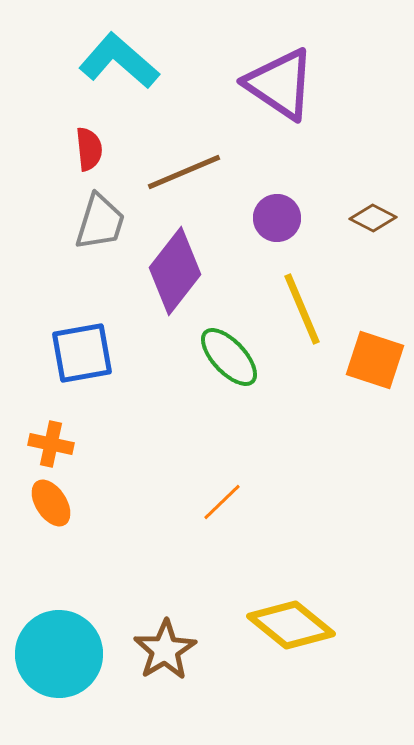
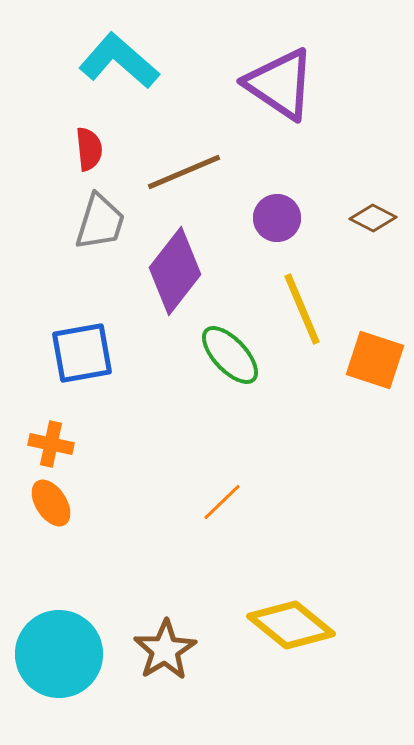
green ellipse: moved 1 px right, 2 px up
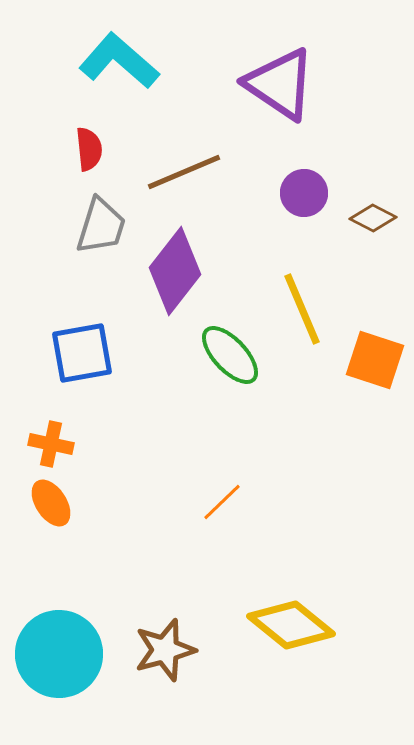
purple circle: moved 27 px right, 25 px up
gray trapezoid: moved 1 px right, 4 px down
brown star: rotated 16 degrees clockwise
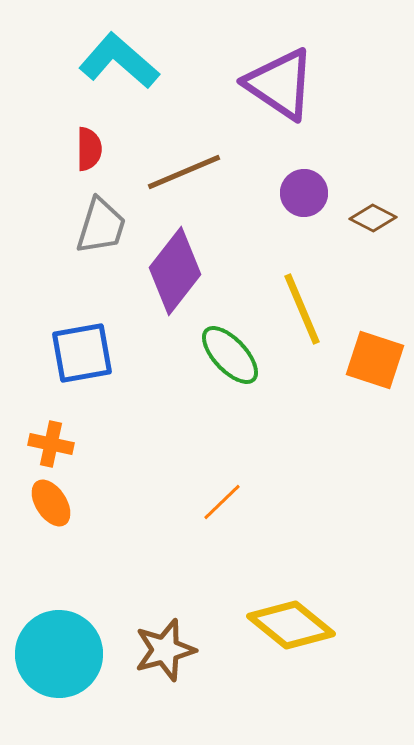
red semicircle: rotated 6 degrees clockwise
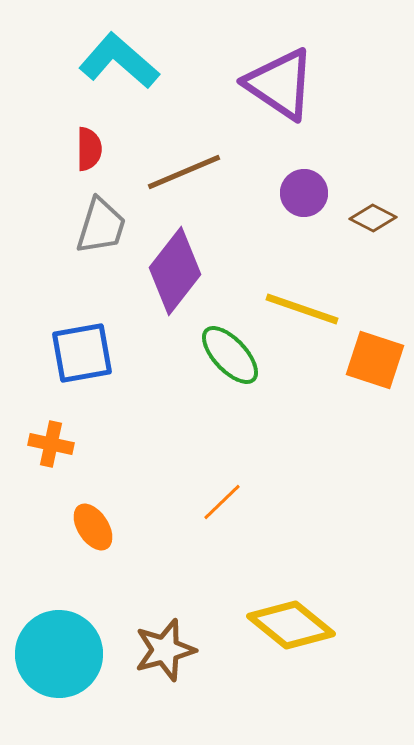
yellow line: rotated 48 degrees counterclockwise
orange ellipse: moved 42 px right, 24 px down
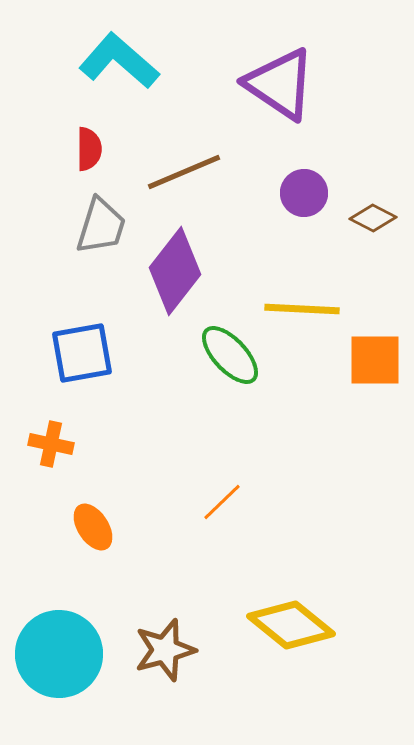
yellow line: rotated 16 degrees counterclockwise
orange square: rotated 18 degrees counterclockwise
